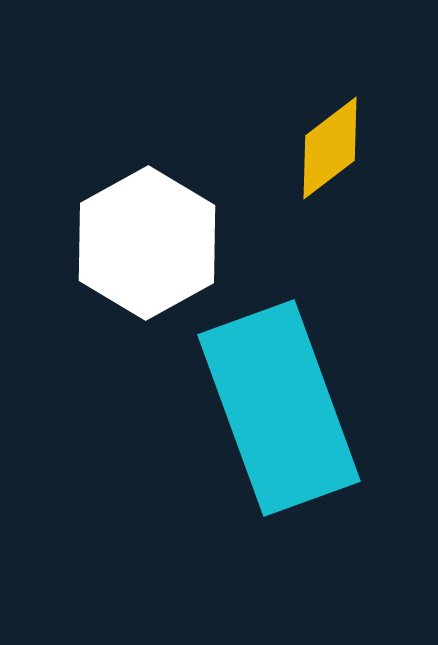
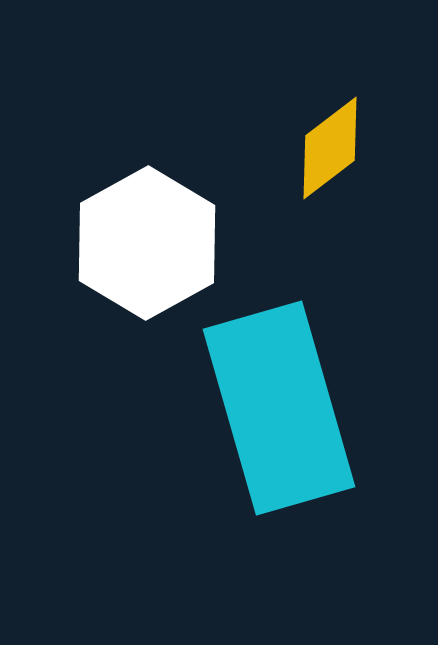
cyan rectangle: rotated 4 degrees clockwise
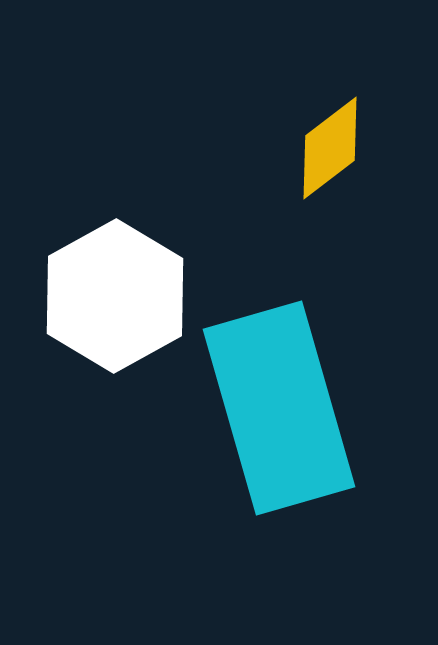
white hexagon: moved 32 px left, 53 px down
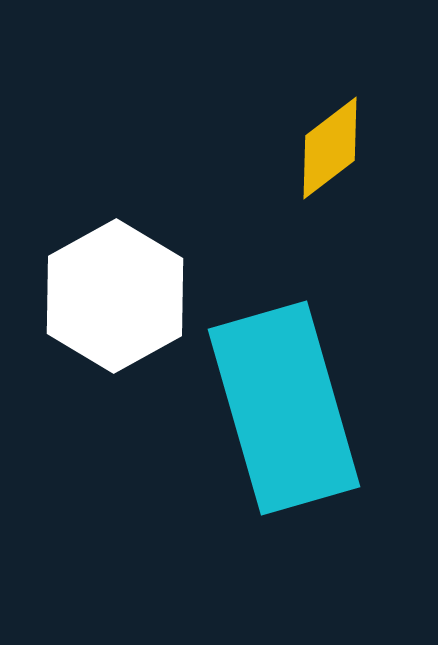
cyan rectangle: moved 5 px right
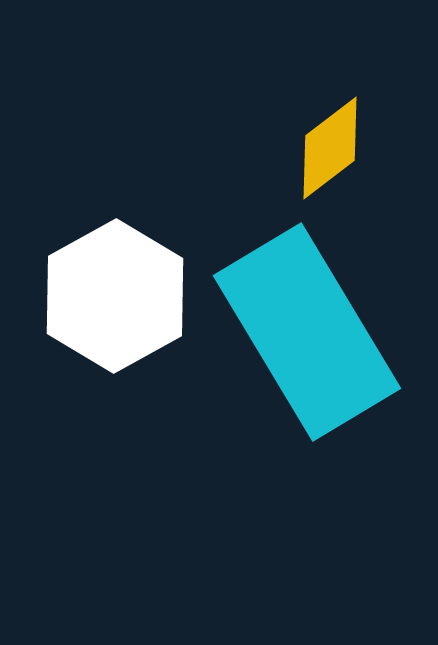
cyan rectangle: moved 23 px right, 76 px up; rotated 15 degrees counterclockwise
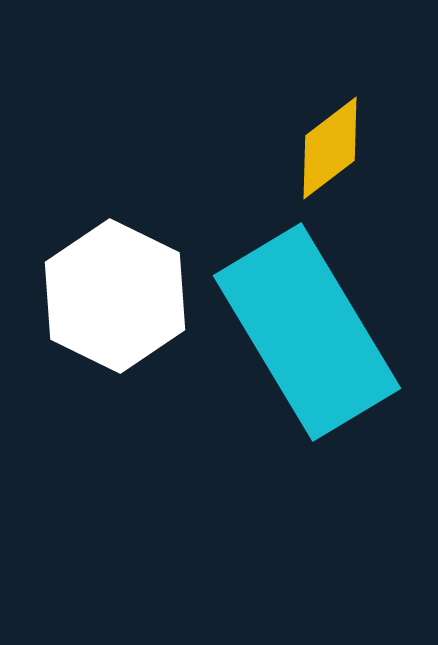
white hexagon: rotated 5 degrees counterclockwise
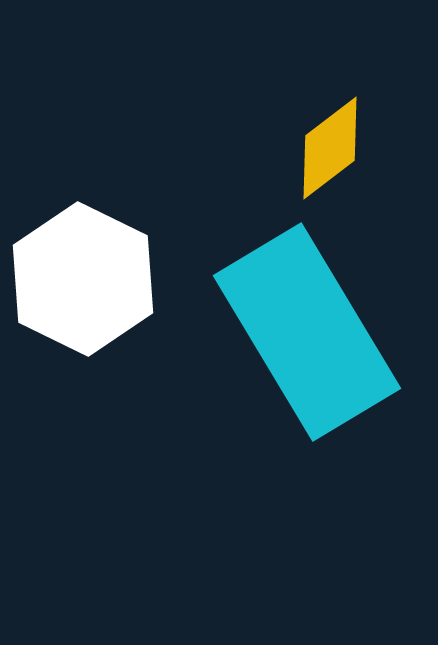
white hexagon: moved 32 px left, 17 px up
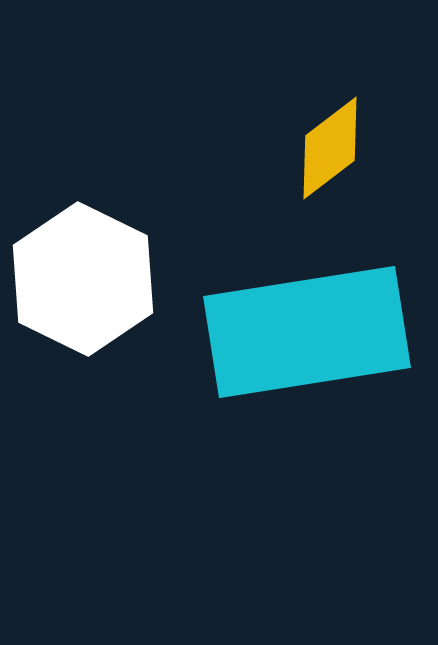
cyan rectangle: rotated 68 degrees counterclockwise
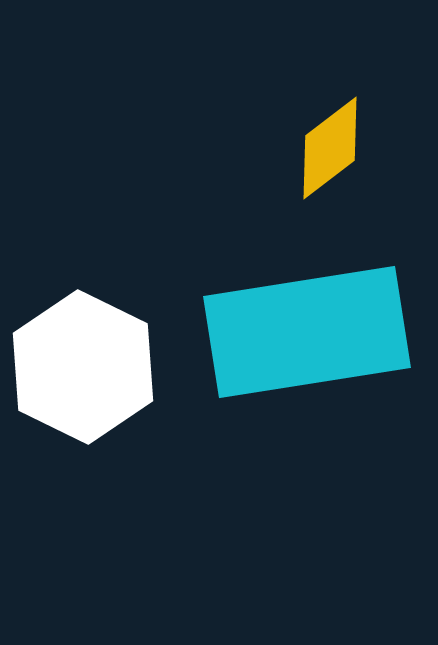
white hexagon: moved 88 px down
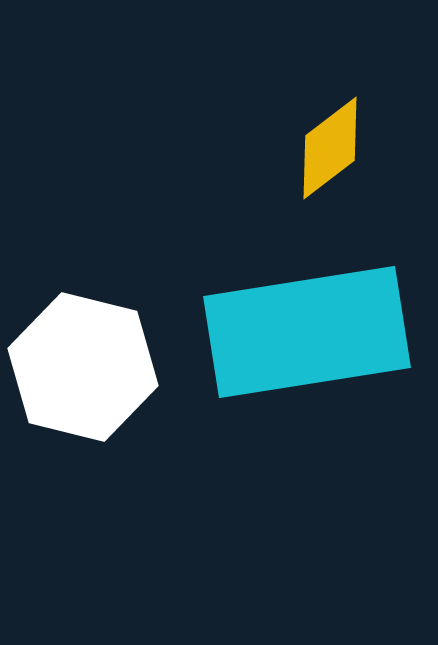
white hexagon: rotated 12 degrees counterclockwise
